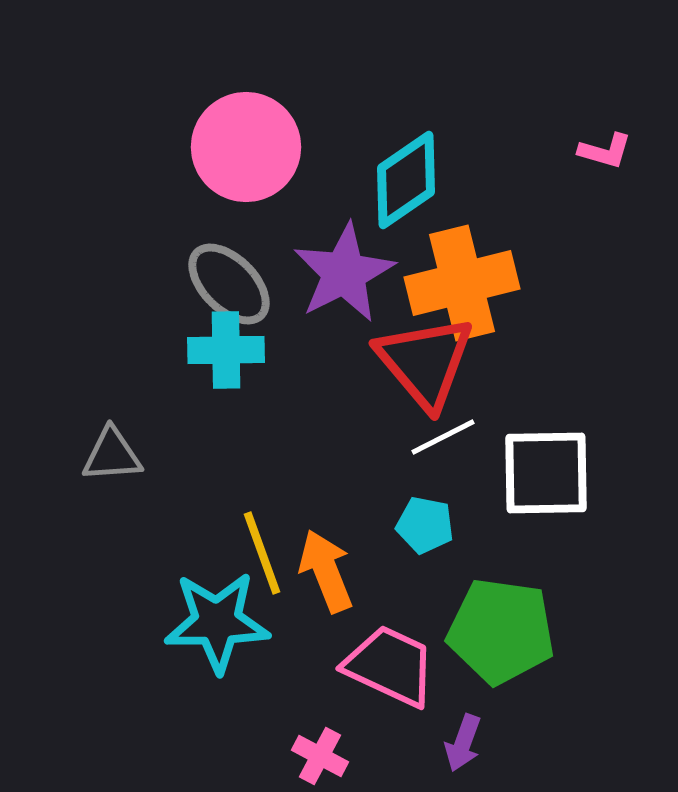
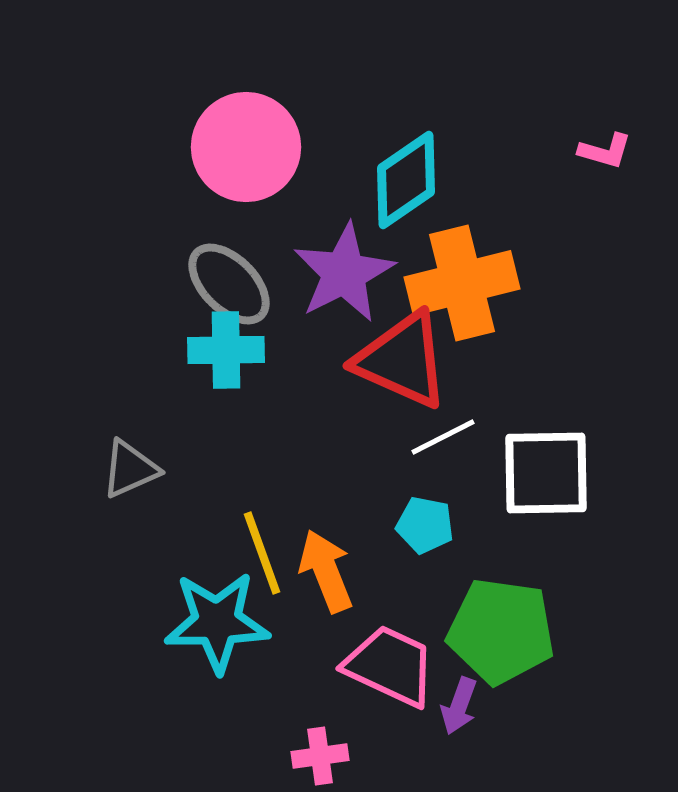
red triangle: moved 23 px left, 2 px up; rotated 26 degrees counterclockwise
gray triangle: moved 18 px right, 14 px down; rotated 20 degrees counterclockwise
purple arrow: moved 4 px left, 37 px up
pink cross: rotated 36 degrees counterclockwise
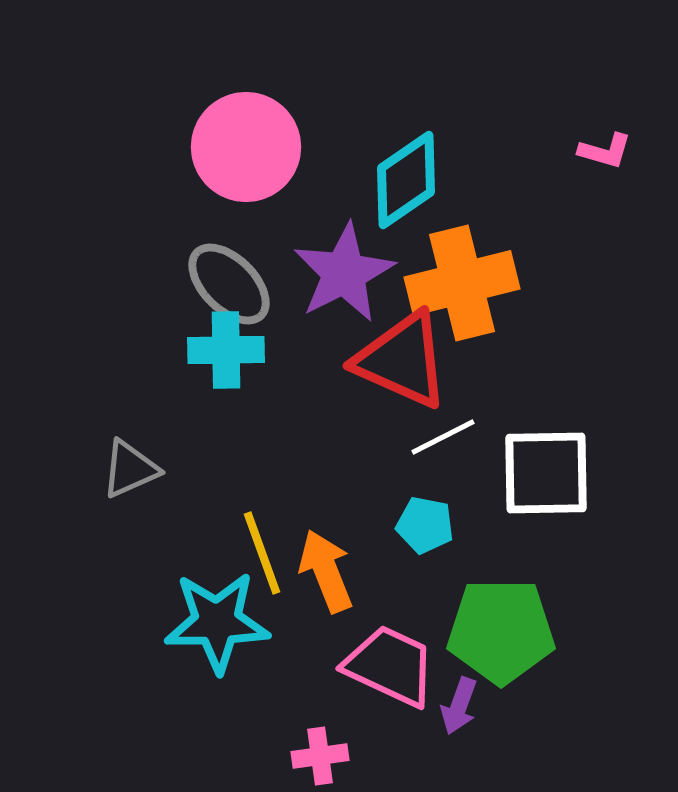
green pentagon: rotated 8 degrees counterclockwise
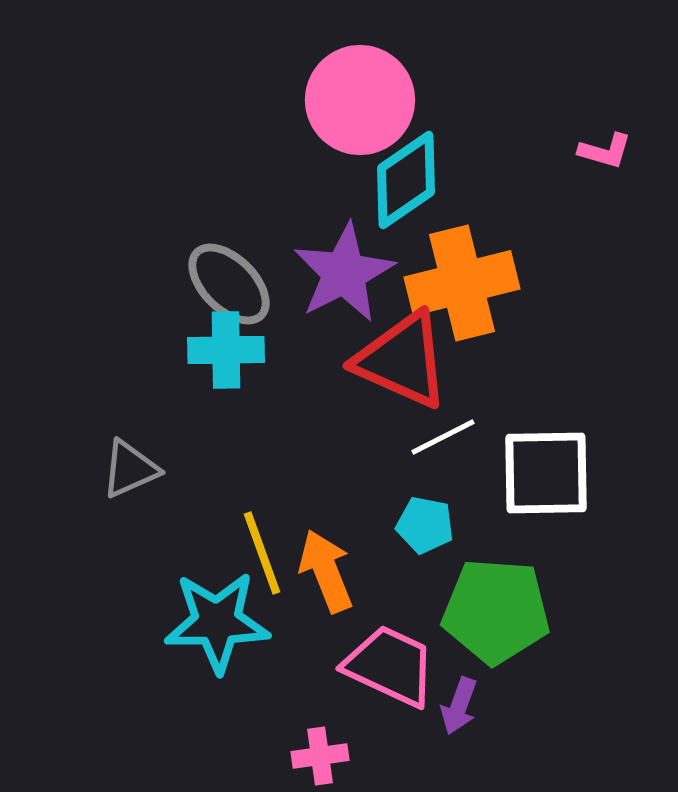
pink circle: moved 114 px right, 47 px up
green pentagon: moved 5 px left, 20 px up; rotated 4 degrees clockwise
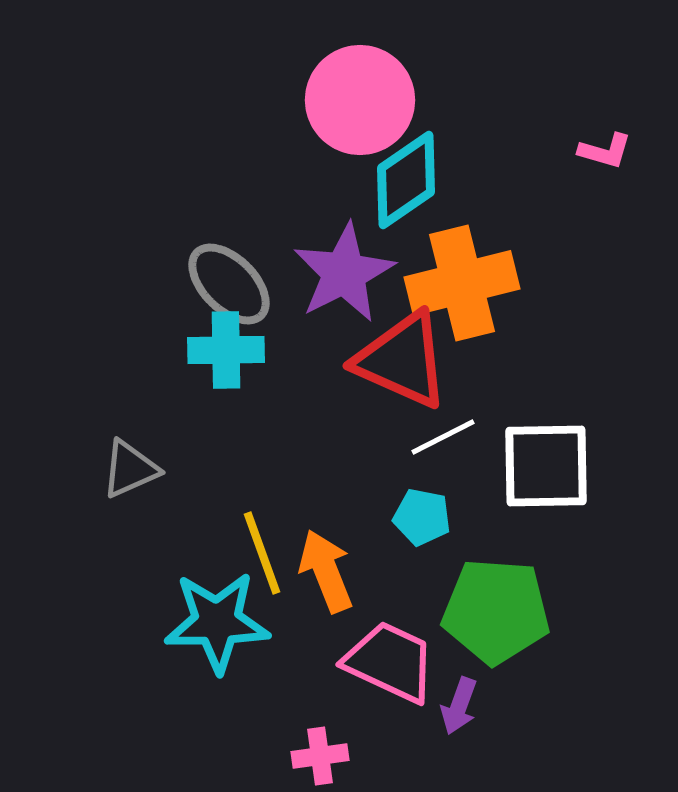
white square: moved 7 px up
cyan pentagon: moved 3 px left, 8 px up
pink trapezoid: moved 4 px up
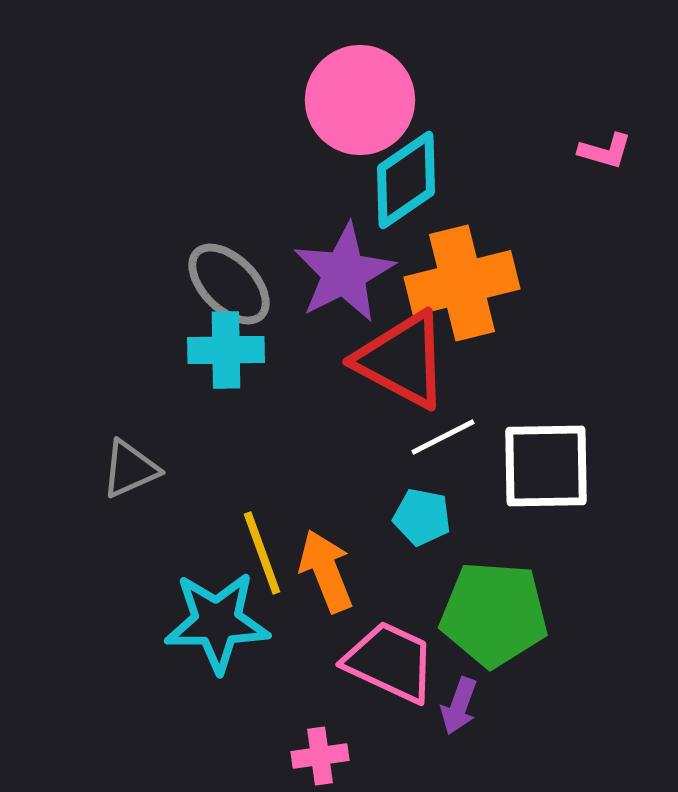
red triangle: rotated 4 degrees clockwise
green pentagon: moved 2 px left, 3 px down
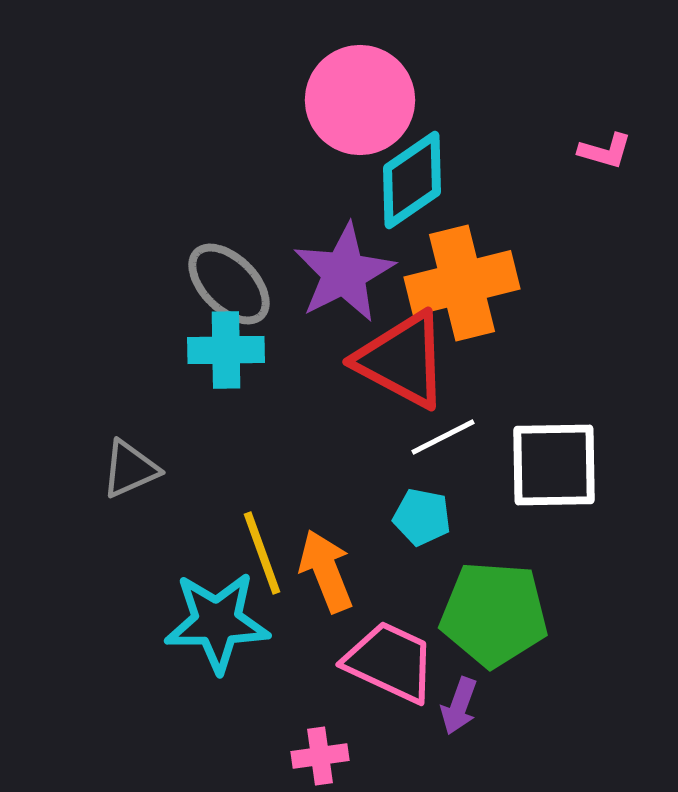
cyan diamond: moved 6 px right
white square: moved 8 px right, 1 px up
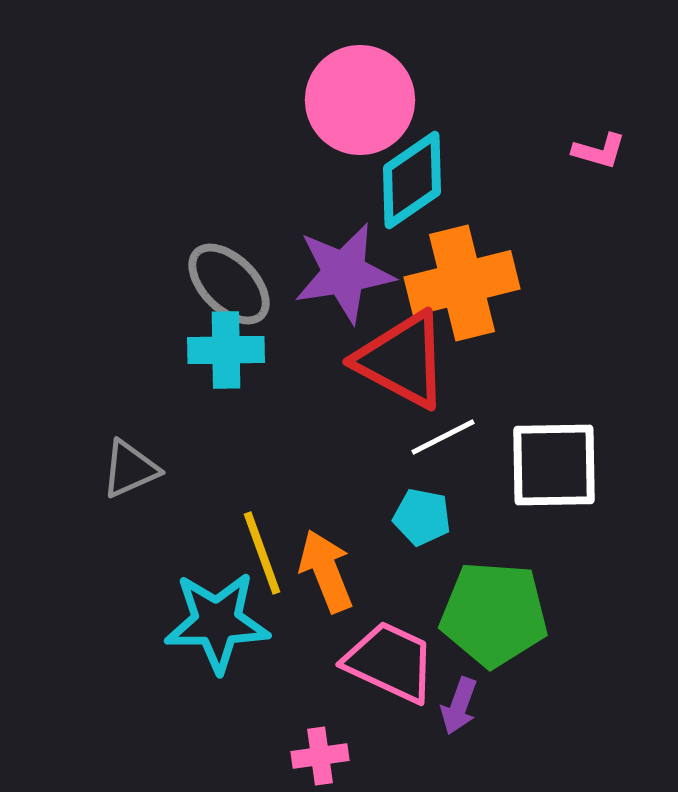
pink L-shape: moved 6 px left
purple star: rotated 18 degrees clockwise
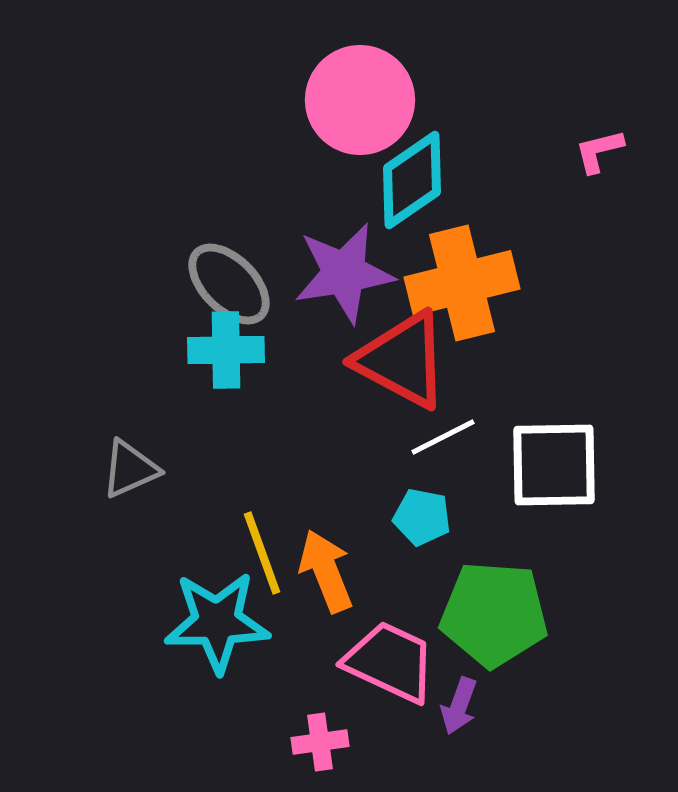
pink L-shape: rotated 150 degrees clockwise
pink cross: moved 14 px up
